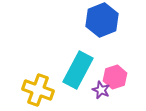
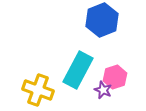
purple star: moved 2 px right
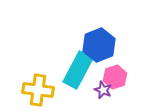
blue hexagon: moved 3 px left, 25 px down
yellow cross: rotated 12 degrees counterclockwise
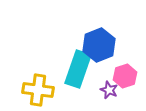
cyan rectangle: moved 1 px up; rotated 9 degrees counterclockwise
pink hexagon: moved 10 px right, 1 px up
purple star: moved 6 px right
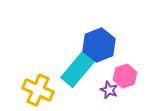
cyan rectangle: rotated 21 degrees clockwise
yellow cross: rotated 16 degrees clockwise
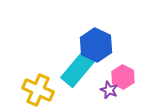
blue hexagon: moved 3 px left; rotated 12 degrees counterclockwise
pink hexagon: moved 2 px left, 1 px down; rotated 15 degrees counterclockwise
